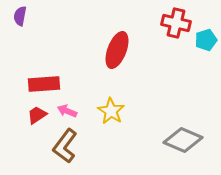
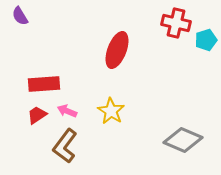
purple semicircle: rotated 42 degrees counterclockwise
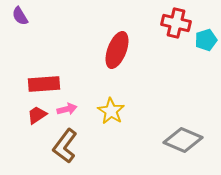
pink arrow: moved 2 px up; rotated 144 degrees clockwise
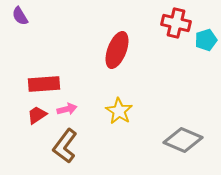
yellow star: moved 8 px right
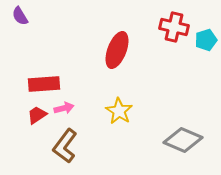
red cross: moved 2 px left, 4 px down
pink arrow: moved 3 px left, 1 px up
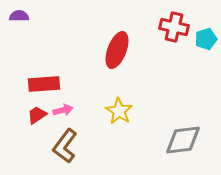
purple semicircle: moved 1 px left; rotated 120 degrees clockwise
cyan pentagon: moved 1 px up
pink arrow: moved 1 px left, 2 px down
gray diamond: rotated 30 degrees counterclockwise
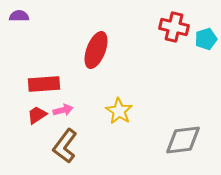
red ellipse: moved 21 px left
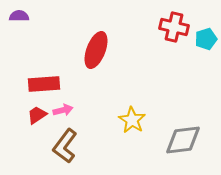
yellow star: moved 13 px right, 9 px down
